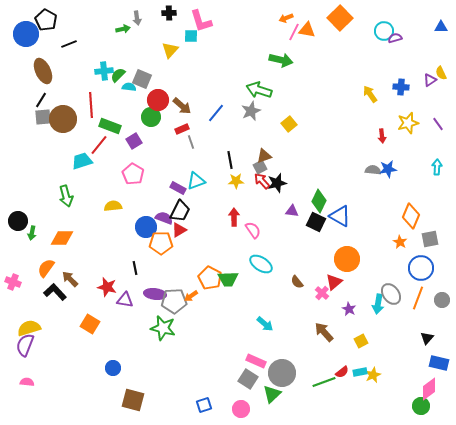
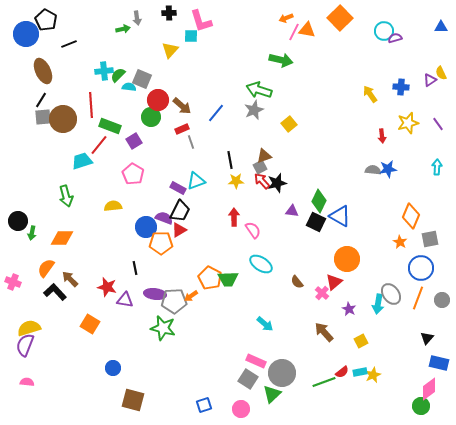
gray star at (251, 111): moved 3 px right, 1 px up
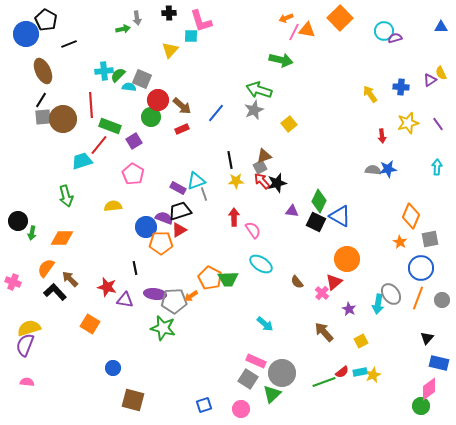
gray line at (191, 142): moved 13 px right, 52 px down
black trapezoid at (180, 211): rotated 135 degrees counterclockwise
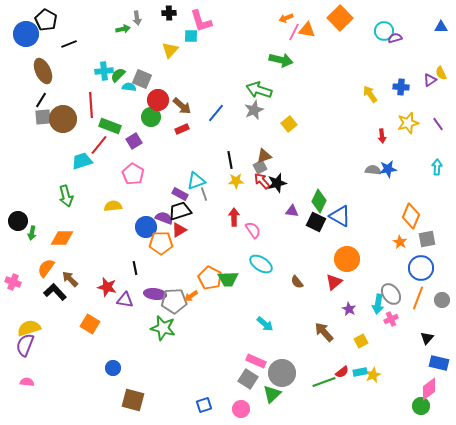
purple rectangle at (178, 188): moved 2 px right, 6 px down
gray square at (430, 239): moved 3 px left
pink cross at (322, 293): moved 69 px right, 26 px down; rotated 24 degrees clockwise
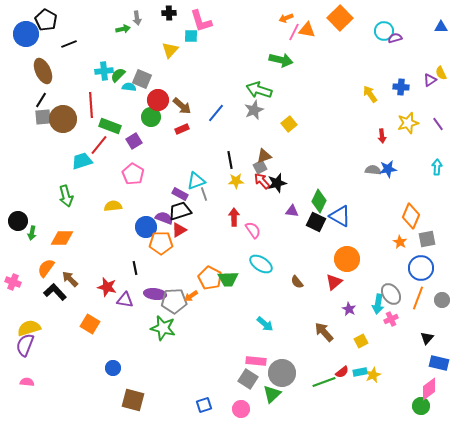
pink rectangle at (256, 361): rotated 18 degrees counterclockwise
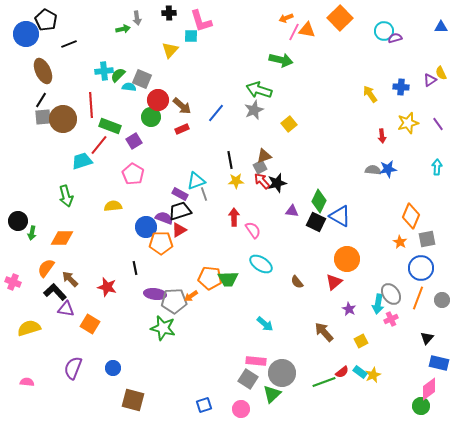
orange pentagon at (210, 278): rotated 20 degrees counterclockwise
purple triangle at (125, 300): moved 59 px left, 9 px down
purple semicircle at (25, 345): moved 48 px right, 23 px down
cyan rectangle at (360, 372): rotated 48 degrees clockwise
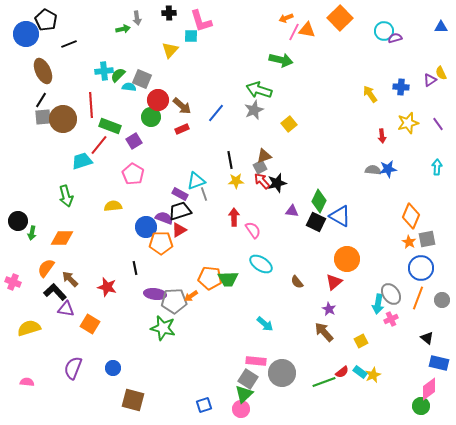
orange star at (400, 242): moved 9 px right
purple star at (349, 309): moved 20 px left
black triangle at (427, 338): rotated 32 degrees counterclockwise
green triangle at (272, 394): moved 28 px left
